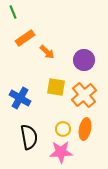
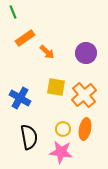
purple circle: moved 2 px right, 7 px up
pink star: rotated 10 degrees clockwise
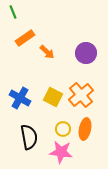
yellow square: moved 3 px left, 10 px down; rotated 18 degrees clockwise
orange cross: moved 3 px left
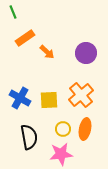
yellow square: moved 4 px left, 3 px down; rotated 30 degrees counterclockwise
pink star: moved 2 px down; rotated 15 degrees counterclockwise
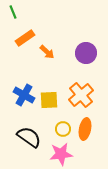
blue cross: moved 4 px right, 3 px up
black semicircle: rotated 45 degrees counterclockwise
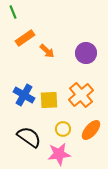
orange arrow: moved 1 px up
orange ellipse: moved 6 px right, 1 px down; rotated 30 degrees clockwise
pink star: moved 2 px left
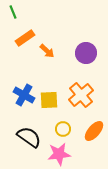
orange ellipse: moved 3 px right, 1 px down
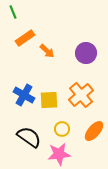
yellow circle: moved 1 px left
